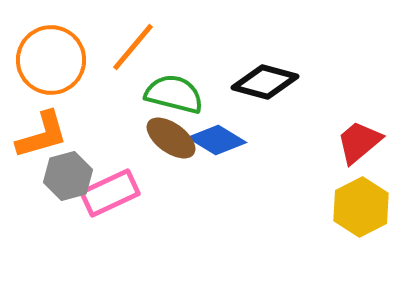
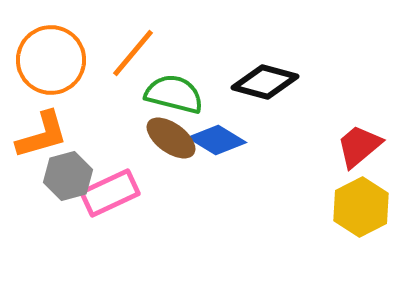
orange line: moved 6 px down
red trapezoid: moved 4 px down
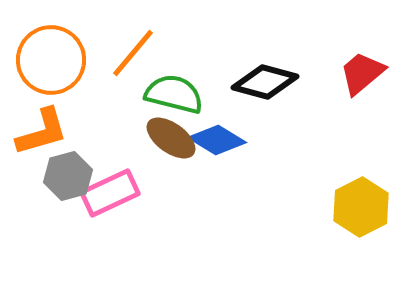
orange L-shape: moved 3 px up
red trapezoid: moved 3 px right, 73 px up
